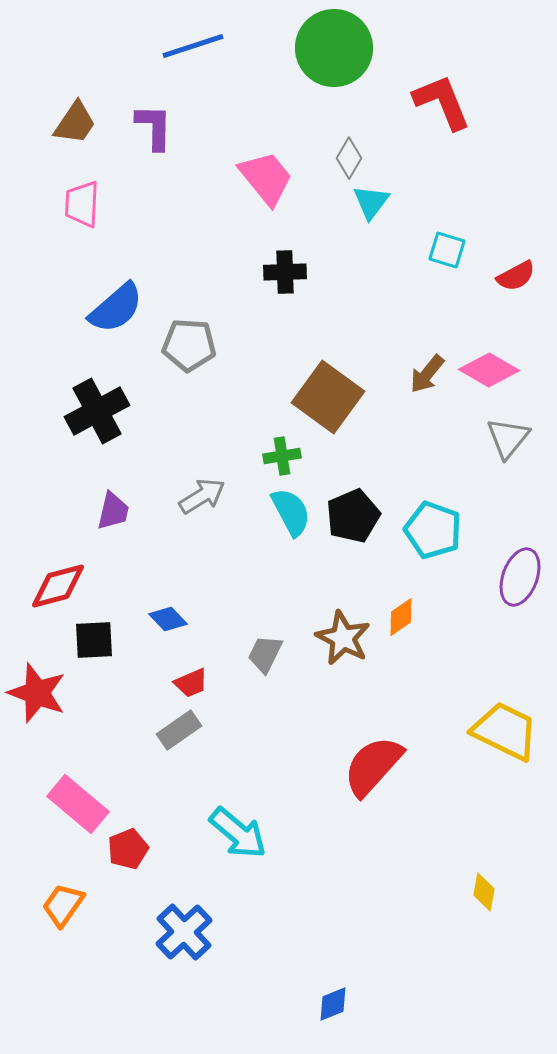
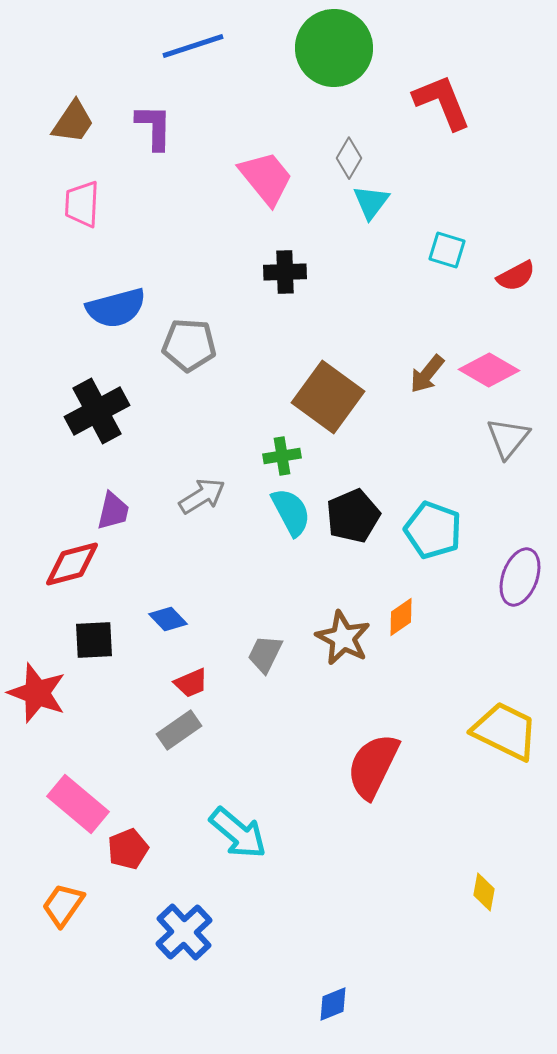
brown trapezoid at (75, 123): moved 2 px left, 1 px up
blue semicircle at (116, 308): rotated 26 degrees clockwise
red diamond at (58, 586): moved 14 px right, 22 px up
red semicircle at (373, 766): rotated 16 degrees counterclockwise
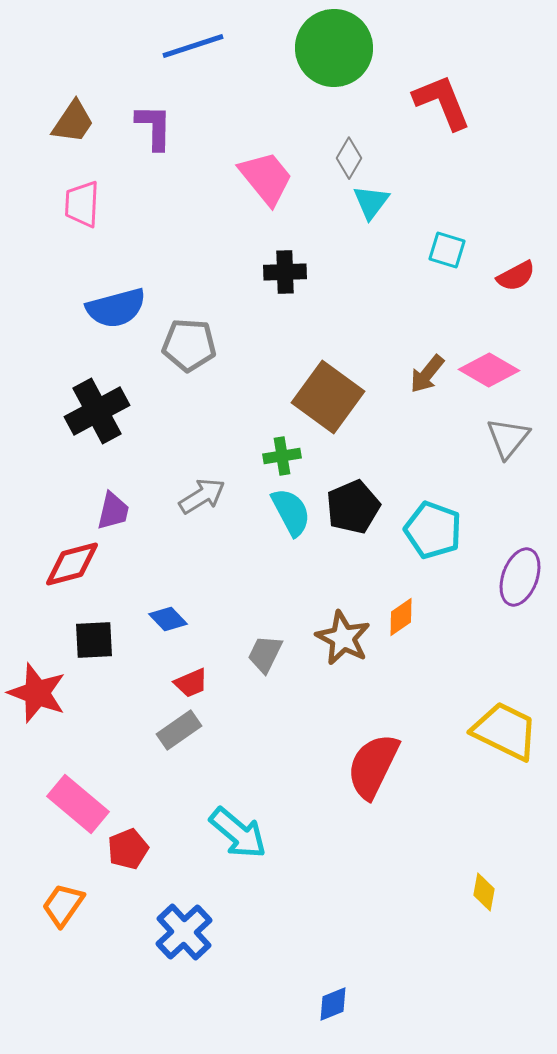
black pentagon at (353, 516): moved 9 px up
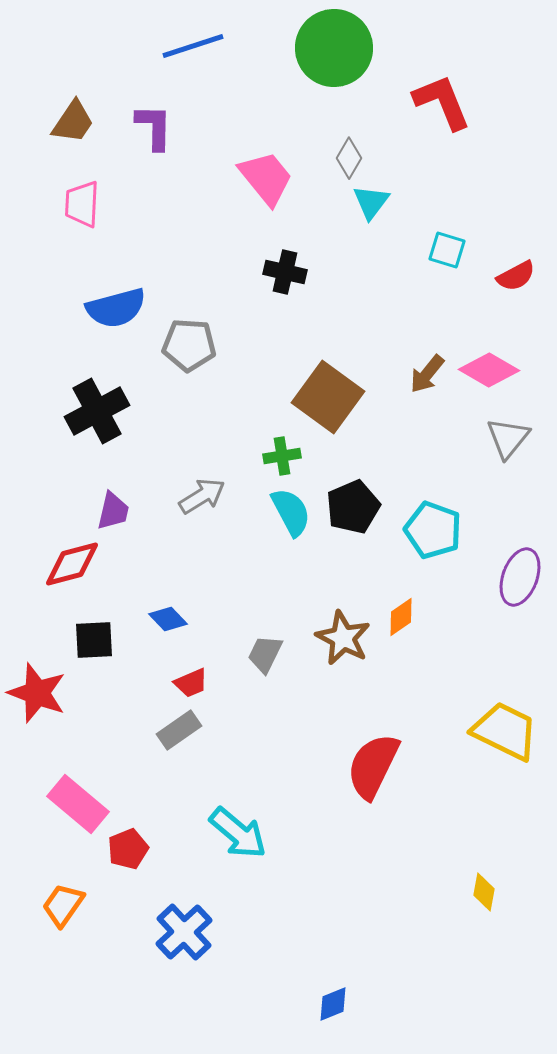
black cross at (285, 272): rotated 15 degrees clockwise
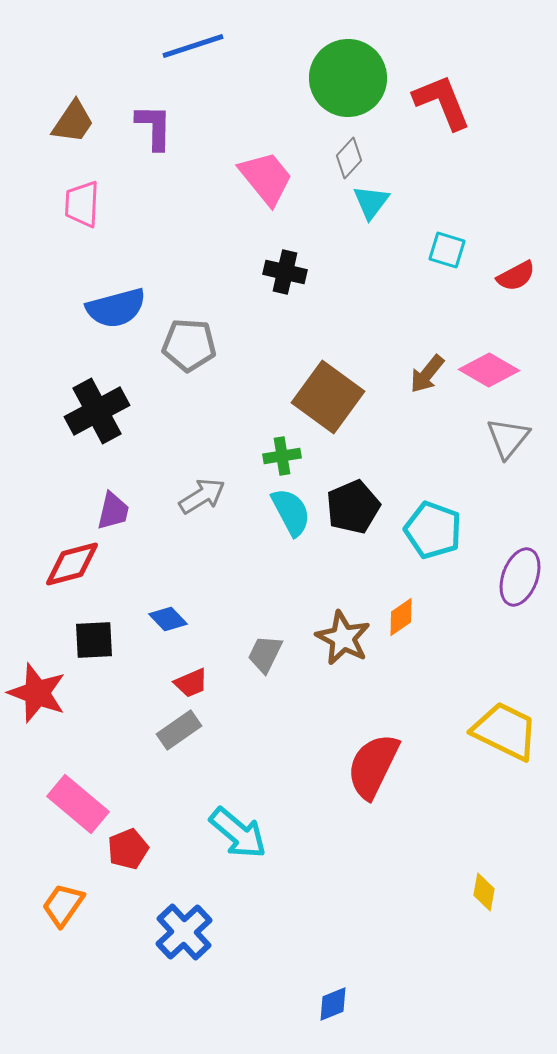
green circle at (334, 48): moved 14 px right, 30 px down
gray diamond at (349, 158): rotated 12 degrees clockwise
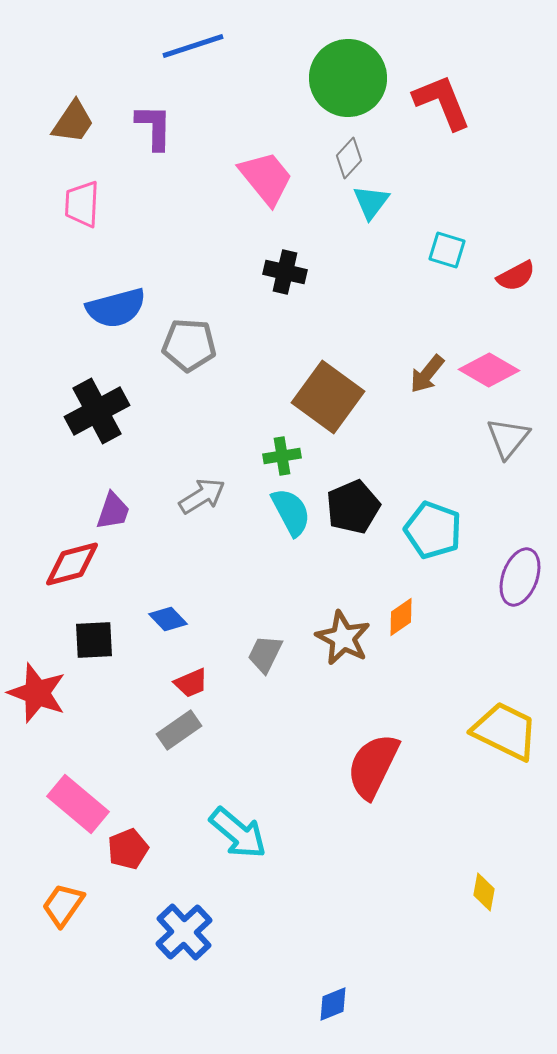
purple trapezoid at (113, 511): rotated 6 degrees clockwise
